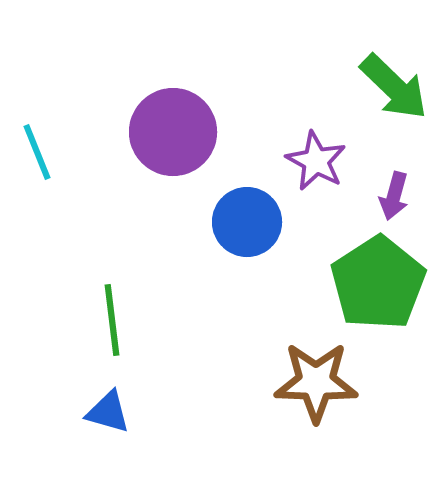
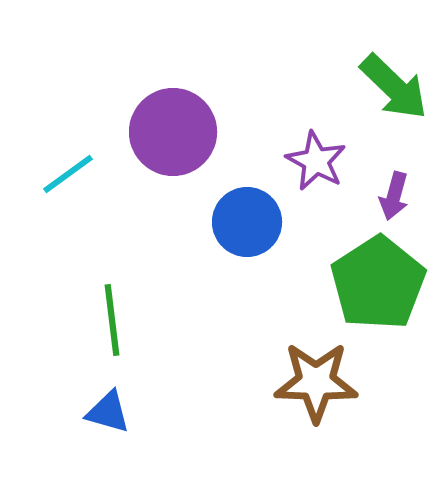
cyan line: moved 31 px right, 22 px down; rotated 76 degrees clockwise
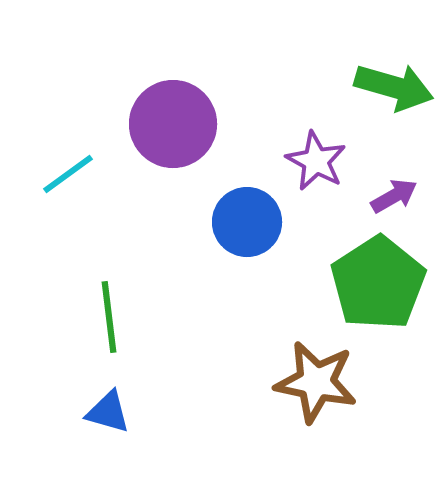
green arrow: rotated 28 degrees counterclockwise
purple circle: moved 8 px up
purple arrow: rotated 135 degrees counterclockwise
green line: moved 3 px left, 3 px up
brown star: rotated 10 degrees clockwise
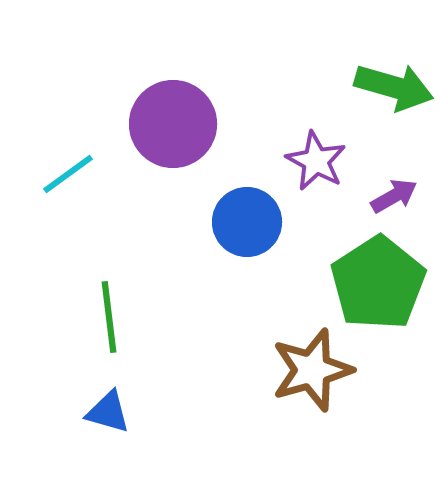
brown star: moved 4 px left, 12 px up; rotated 28 degrees counterclockwise
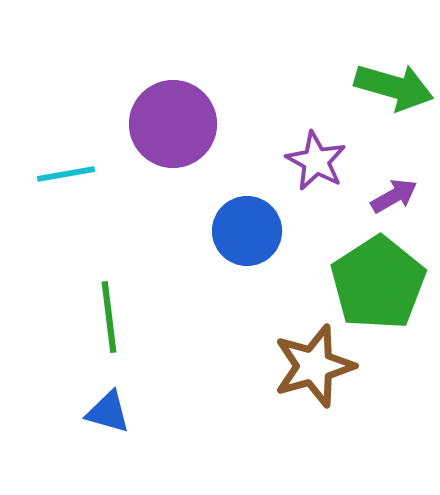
cyan line: moved 2 px left; rotated 26 degrees clockwise
blue circle: moved 9 px down
brown star: moved 2 px right, 4 px up
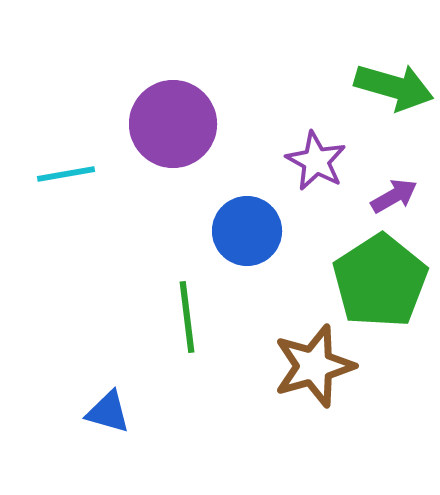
green pentagon: moved 2 px right, 2 px up
green line: moved 78 px right
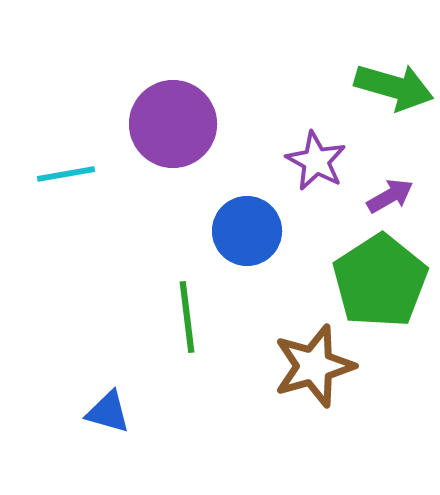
purple arrow: moved 4 px left
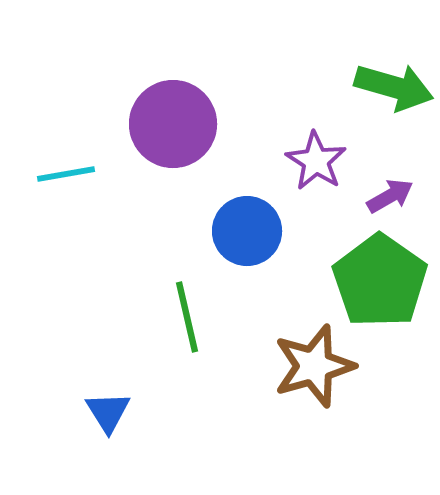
purple star: rotated 4 degrees clockwise
green pentagon: rotated 4 degrees counterclockwise
green line: rotated 6 degrees counterclockwise
blue triangle: rotated 42 degrees clockwise
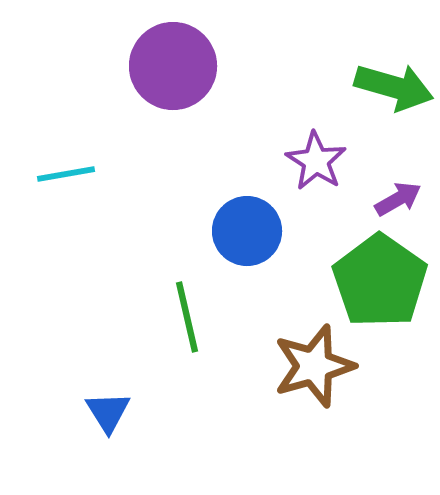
purple circle: moved 58 px up
purple arrow: moved 8 px right, 3 px down
